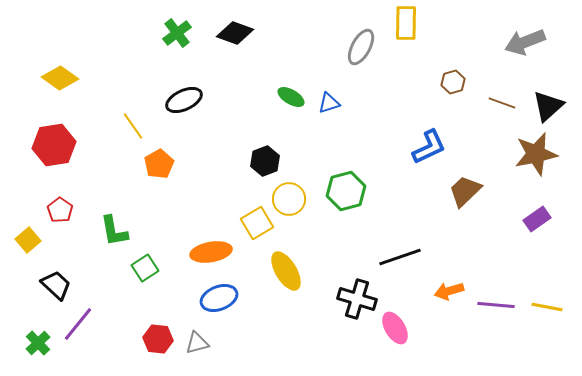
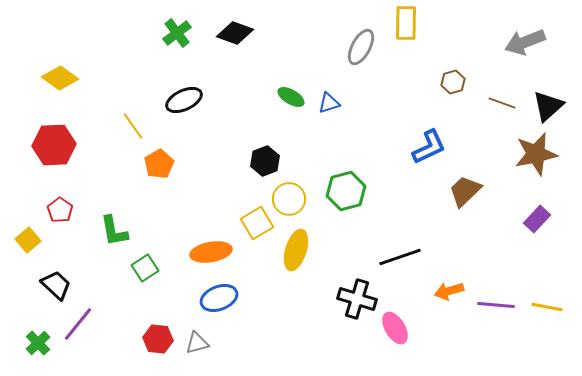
red hexagon at (54, 145): rotated 6 degrees clockwise
purple rectangle at (537, 219): rotated 12 degrees counterclockwise
yellow ellipse at (286, 271): moved 10 px right, 21 px up; rotated 48 degrees clockwise
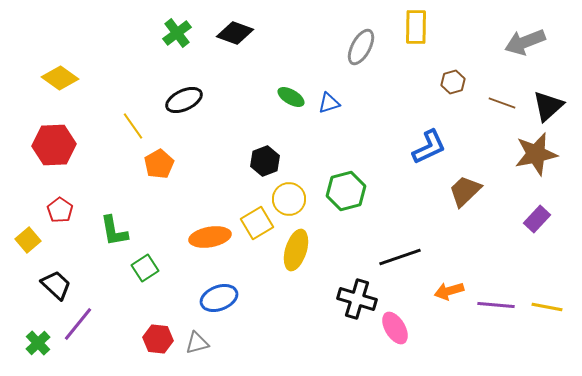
yellow rectangle at (406, 23): moved 10 px right, 4 px down
orange ellipse at (211, 252): moved 1 px left, 15 px up
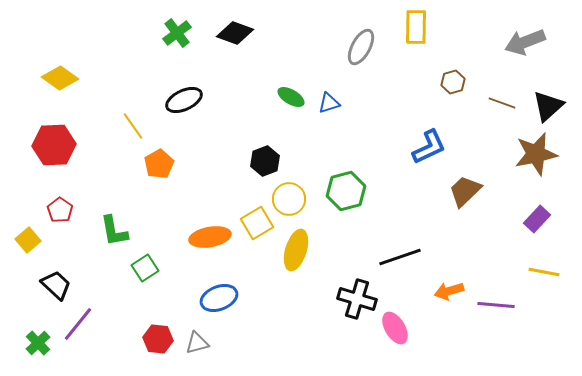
yellow line at (547, 307): moved 3 px left, 35 px up
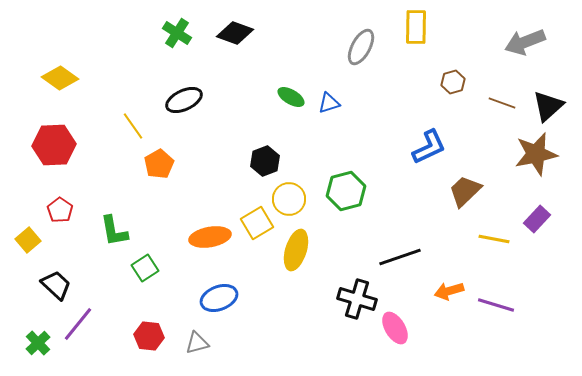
green cross at (177, 33): rotated 20 degrees counterclockwise
yellow line at (544, 272): moved 50 px left, 33 px up
purple line at (496, 305): rotated 12 degrees clockwise
red hexagon at (158, 339): moved 9 px left, 3 px up
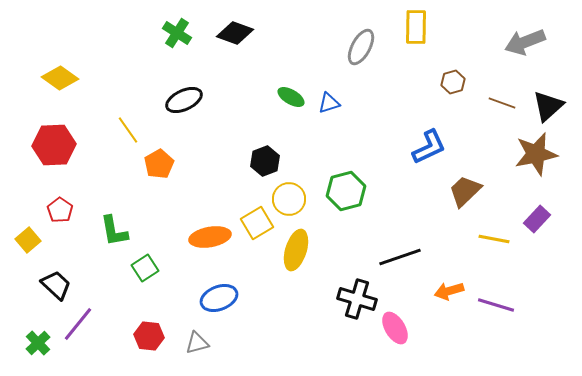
yellow line at (133, 126): moved 5 px left, 4 px down
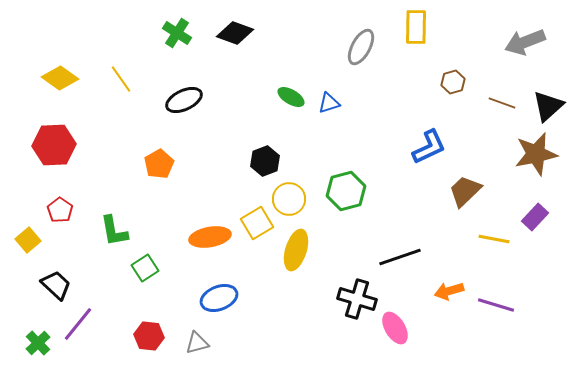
yellow line at (128, 130): moved 7 px left, 51 px up
purple rectangle at (537, 219): moved 2 px left, 2 px up
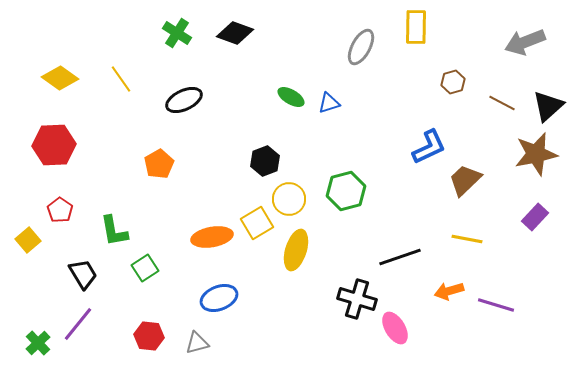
brown line at (502, 103): rotated 8 degrees clockwise
brown trapezoid at (465, 191): moved 11 px up
orange ellipse at (210, 237): moved 2 px right
yellow line at (494, 239): moved 27 px left
black trapezoid at (56, 285): moved 27 px right, 11 px up; rotated 16 degrees clockwise
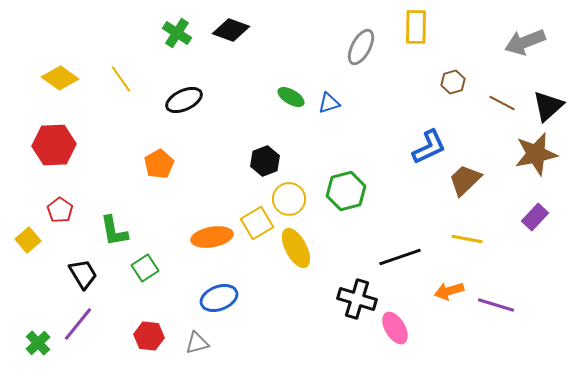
black diamond at (235, 33): moved 4 px left, 3 px up
yellow ellipse at (296, 250): moved 2 px up; rotated 45 degrees counterclockwise
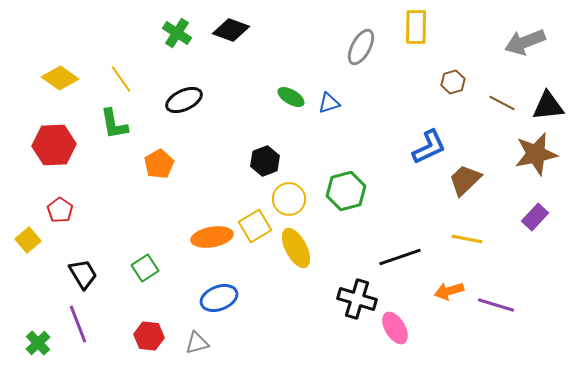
black triangle at (548, 106): rotated 36 degrees clockwise
yellow square at (257, 223): moved 2 px left, 3 px down
green L-shape at (114, 231): moved 107 px up
purple line at (78, 324): rotated 60 degrees counterclockwise
